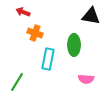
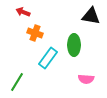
cyan rectangle: moved 1 px up; rotated 25 degrees clockwise
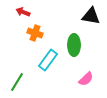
cyan rectangle: moved 2 px down
pink semicircle: rotated 49 degrees counterclockwise
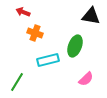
green ellipse: moved 1 px right, 1 px down; rotated 20 degrees clockwise
cyan rectangle: rotated 40 degrees clockwise
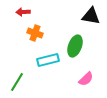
red arrow: rotated 24 degrees counterclockwise
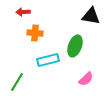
orange cross: rotated 14 degrees counterclockwise
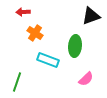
black triangle: rotated 30 degrees counterclockwise
orange cross: rotated 28 degrees clockwise
green ellipse: rotated 15 degrees counterclockwise
cyan rectangle: rotated 35 degrees clockwise
green line: rotated 12 degrees counterclockwise
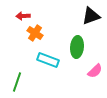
red arrow: moved 4 px down
green ellipse: moved 2 px right, 1 px down
pink semicircle: moved 9 px right, 8 px up
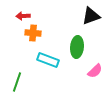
orange cross: moved 2 px left; rotated 28 degrees counterclockwise
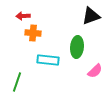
cyan rectangle: rotated 15 degrees counterclockwise
